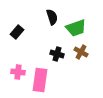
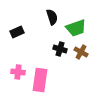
black rectangle: rotated 24 degrees clockwise
black cross: moved 3 px right, 5 px up
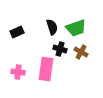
black semicircle: moved 10 px down
pink rectangle: moved 6 px right, 11 px up
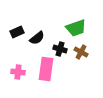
black semicircle: moved 15 px left, 11 px down; rotated 70 degrees clockwise
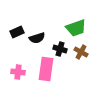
black semicircle: rotated 21 degrees clockwise
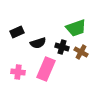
black semicircle: moved 1 px right, 5 px down
black cross: moved 2 px right, 2 px up
pink rectangle: rotated 15 degrees clockwise
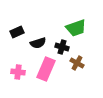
brown cross: moved 4 px left, 11 px down
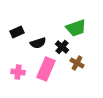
black cross: rotated 24 degrees clockwise
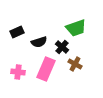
black semicircle: moved 1 px right, 1 px up
brown cross: moved 2 px left, 1 px down
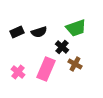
black semicircle: moved 10 px up
pink cross: rotated 32 degrees clockwise
